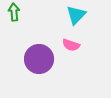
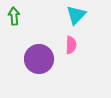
green arrow: moved 4 px down
pink semicircle: rotated 108 degrees counterclockwise
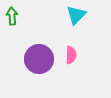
green arrow: moved 2 px left
pink semicircle: moved 10 px down
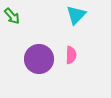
green arrow: rotated 144 degrees clockwise
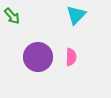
pink semicircle: moved 2 px down
purple circle: moved 1 px left, 2 px up
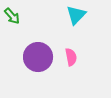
pink semicircle: rotated 12 degrees counterclockwise
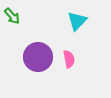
cyan triangle: moved 1 px right, 6 px down
pink semicircle: moved 2 px left, 2 px down
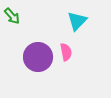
pink semicircle: moved 3 px left, 7 px up
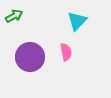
green arrow: moved 2 px right; rotated 78 degrees counterclockwise
purple circle: moved 8 px left
